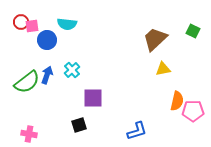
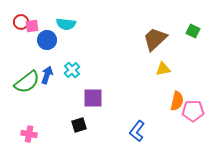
cyan semicircle: moved 1 px left
blue L-shape: rotated 145 degrees clockwise
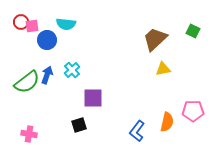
orange semicircle: moved 10 px left, 21 px down
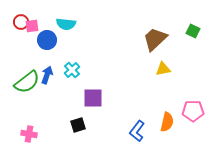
black square: moved 1 px left
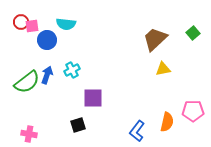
green square: moved 2 px down; rotated 24 degrees clockwise
cyan cross: rotated 14 degrees clockwise
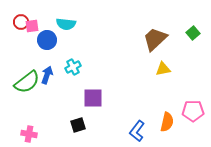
cyan cross: moved 1 px right, 3 px up
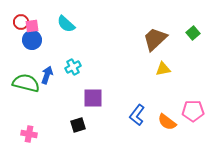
cyan semicircle: rotated 36 degrees clockwise
blue circle: moved 15 px left
green semicircle: moved 1 px left, 1 px down; rotated 128 degrees counterclockwise
orange semicircle: rotated 114 degrees clockwise
blue L-shape: moved 16 px up
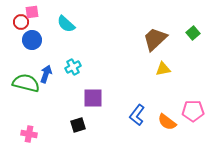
pink square: moved 14 px up
blue arrow: moved 1 px left, 1 px up
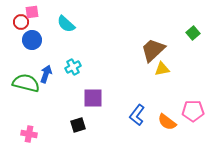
brown trapezoid: moved 2 px left, 11 px down
yellow triangle: moved 1 px left
